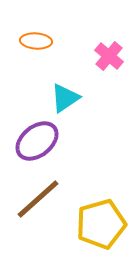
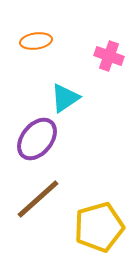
orange ellipse: rotated 12 degrees counterclockwise
pink cross: rotated 20 degrees counterclockwise
purple ellipse: moved 2 px up; rotated 12 degrees counterclockwise
yellow pentagon: moved 2 px left, 3 px down
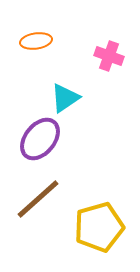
purple ellipse: moved 3 px right
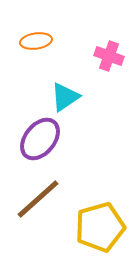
cyan triangle: moved 1 px up
yellow pentagon: moved 1 px right
